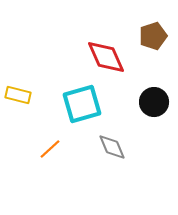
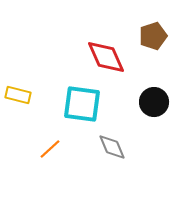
cyan square: rotated 24 degrees clockwise
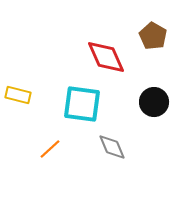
brown pentagon: rotated 24 degrees counterclockwise
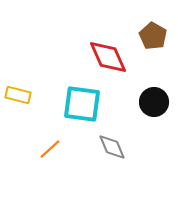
red diamond: moved 2 px right
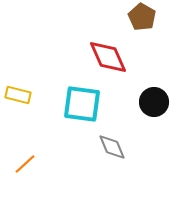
brown pentagon: moved 11 px left, 19 px up
orange line: moved 25 px left, 15 px down
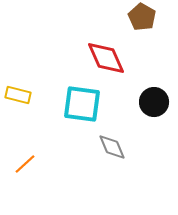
red diamond: moved 2 px left, 1 px down
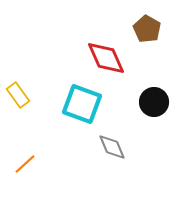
brown pentagon: moved 5 px right, 12 px down
yellow rectangle: rotated 40 degrees clockwise
cyan square: rotated 12 degrees clockwise
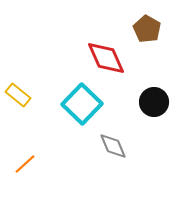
yellow rectangle: rotated 15 degrees counterclockwise
cyan square: rotated 24 degrees clockwise
gray diamond: moved 1 px right, 1 px up
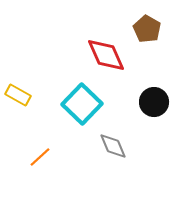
red diamond: moved 3 px up
yellow rectangle: rotated 10 degrees counterclockwise
orange line: moved 15 px right, 7 px up
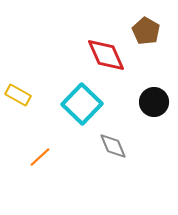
brown pentagon: moved 1 px left, 2 px down
